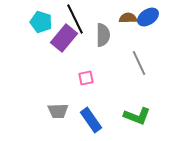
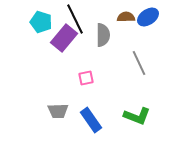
brown semicircle: moved 2 px left, 1 px up
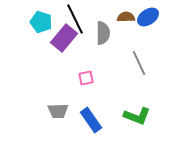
gray semicircle: moved 2 px up
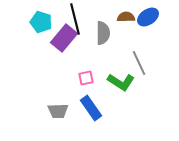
black line: rotated 12 degrees clockwise
green L-shape: moved 16 px left, 34 px up; rotated 12 degrees clockwise
blue rectangle: moved 12 px up
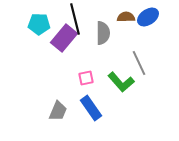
cyan pentagon: moved 2 px left, 2 px down; rotated 15 degrees counterclockwise
green L-shape: rotated 16 degrees clockwise
gray trapezoid: rotated 65 degrees counterclockwise
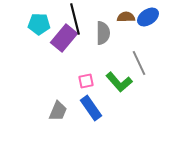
pink square: moved 3 px down
green L-shape: moved 2 px left
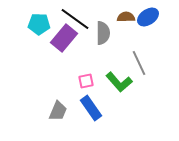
black line: rotated 40 degrees counterclockwise
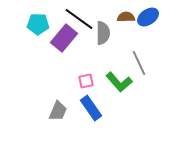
black line: moved 4 px right
cyan pentagon: moved 1 px left
